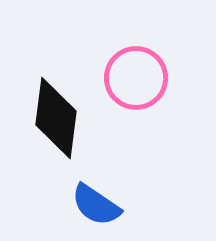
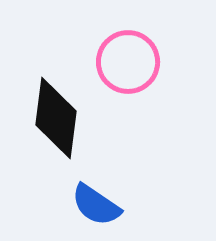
pink circle: moved 8 px left, 16 px up
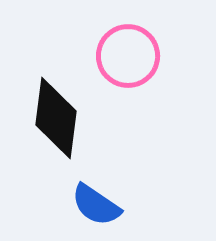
pink circle: moved 6 px up
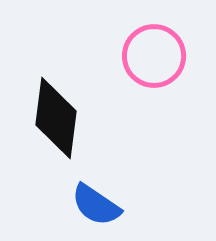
pink circle: moved 26 px right
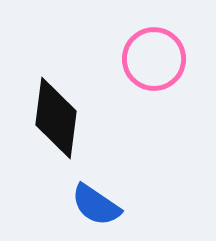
pink circle: moved 3 px down
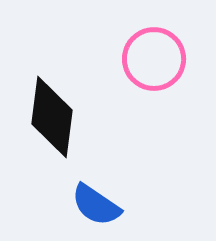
black diamond: moved 4 px left, 1 px up
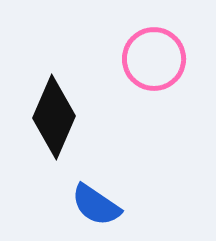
black diamond: moved 2 px right; rotated 16 degrees clockwise
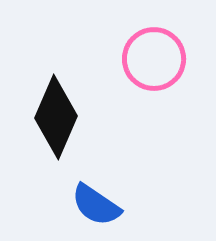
black diamond: moved 2 px right
